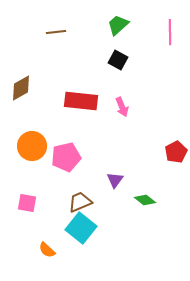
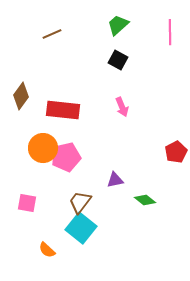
brown line: moved 4 px left, 2 px down; rotated 18 degrees counterclockwise
brown diamond: moved 8 px down; rotated 24 degrees counterclockwise
red rectangle: moved 18 px left, 9 px down
orange circle: moved 11 px right, 2 px down
purple triangle: rotated 42 degrees clockwise
brown trapezoid: rotated 30 degrees counterclockwise
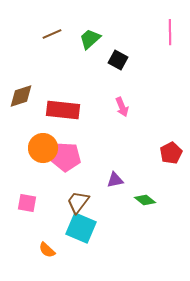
green trapezoid: moved 28 px left, 14 px down
brown diamond: rotated 36 degrees clockwise
red pentagon: moved 5 px left, 1 px down
pink pentagon: rotated 16 degrees clockwise
brown trapezoid: moved 2 px left
cyan square: rotated 16 degrees counterclockwise
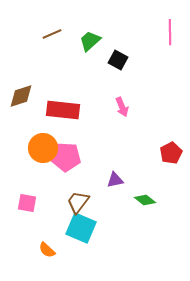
green trapezoid: moved 2 px down
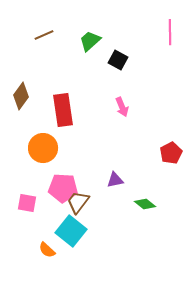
brown line: moved 8 px left, 1 px down
brown diamond: rotated 36 degrees counterclockwise
red rectangle: rotated 76 degrees clockwise
pink pentagon: moved 3 px left, 31 px down
green diamond: moved 4 px down
cyan square: moved 10 px left, 3 px down; rotated 16 degrees clockwise
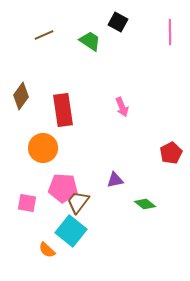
green trapezoid: rotated 75 degrees clockwise
black square: moved 38 px up
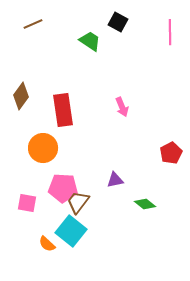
brown line: moved 11 px left, 11 px up
orange semicircle: moved 6 px up
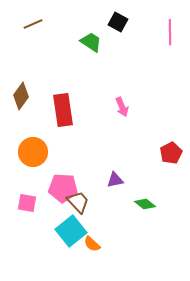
green trapezoid: moved 1 px right, 1 px down
orange circle: moved 10 px left, 4 px down
brown trapezoid: rotated 100 degrees clockwise
cyan square: rotated 12 degrees clockwise
orange semicircle: moved 45 px right
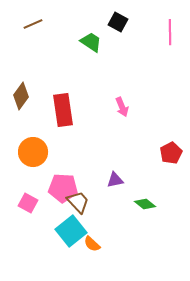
pink square: moved 1 px right; rotated 18 degrees clockwise
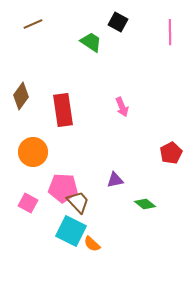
cyan square: rotated 24 degrees counterclockwise
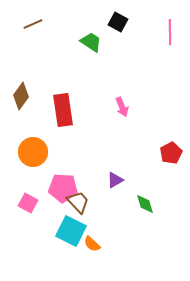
purple triangle: rotated 18 degrees counterclockwise
green diamond: rotated 35 degrees clockwise
